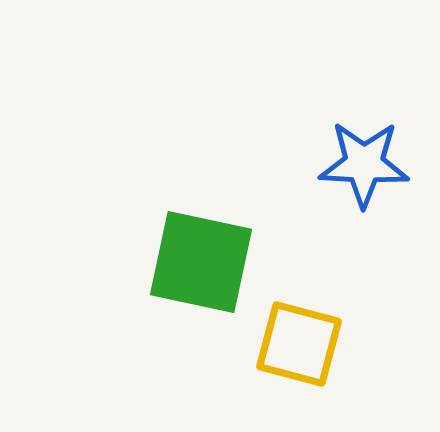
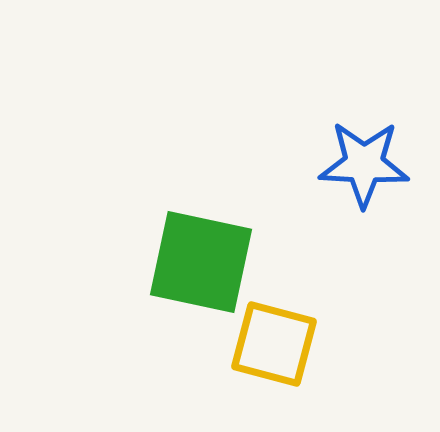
yellow square: moved 25 px left
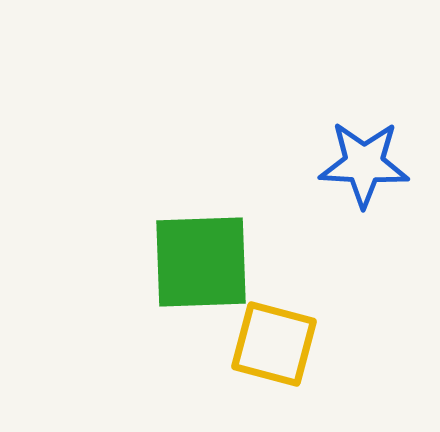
green square: rotated 14 degrees counterclockwise
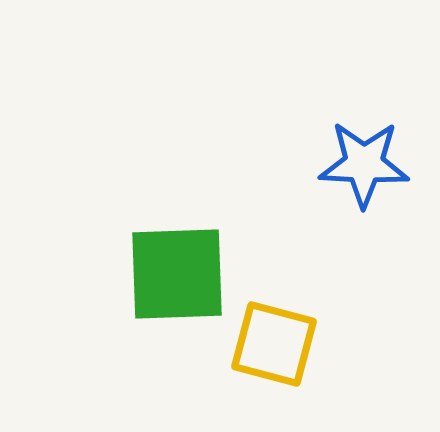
green square: moved 24 px left, 12 px down
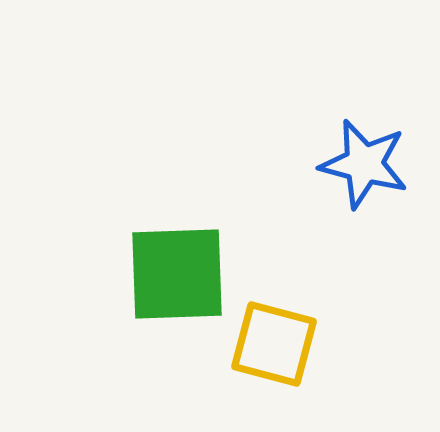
blue star: rotated 12 degrees clockwise
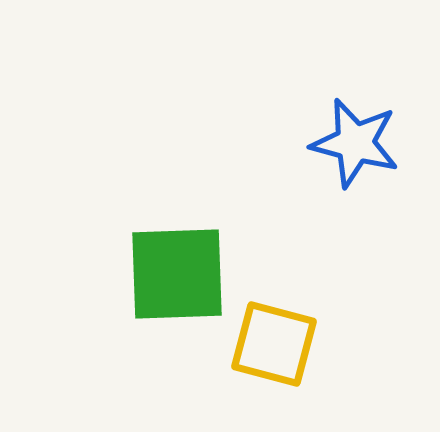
blue star: moved 9 px left, 21 px up
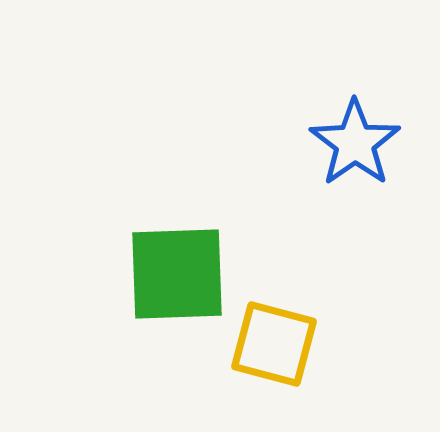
blue star: rotated 22 degrees clockwise
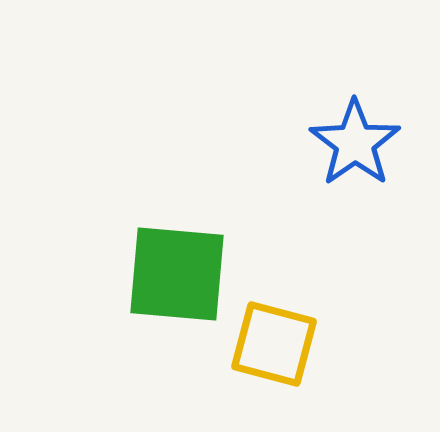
green square: rotated 7 degrees clockwise
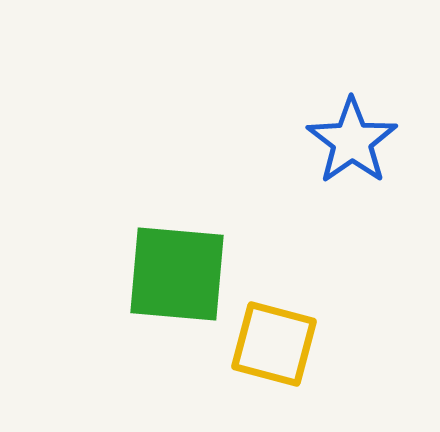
blue star: moved 3 px left, 2 px up
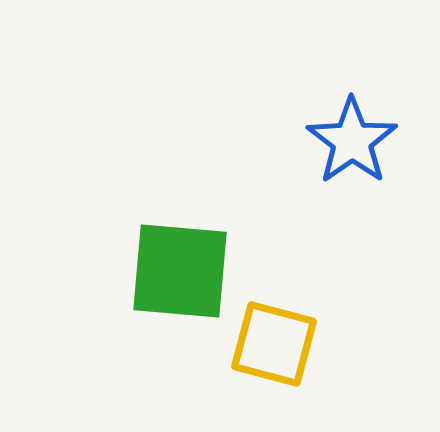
green square: moved 3 px right, 3 px up
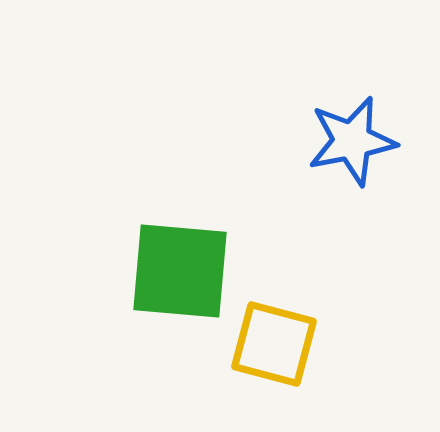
blue star: rotated 24 degrees clockwise
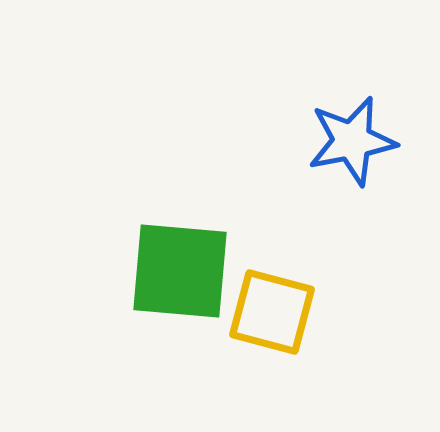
yellow square: moved 2 px left, 32 px up
